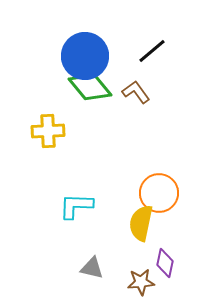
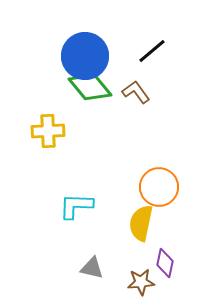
orange circle: moved 6 px up
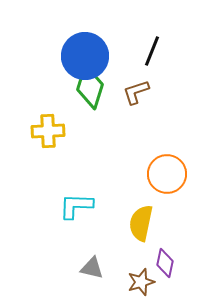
black line: rotated 28 degrees counterclockwise
green diamond: rotated 57 degrees clockwise
brown L-shape: rotated 72 degrees counterclockwise
orange circle: moved 8 px right, 13 px up
brown star: rotated 12 degrees counterclockwise
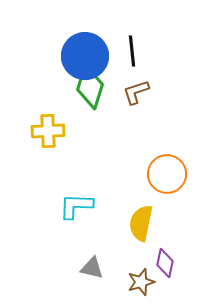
black line: moved 20 px left; rotated 28 degrees counterclockwise
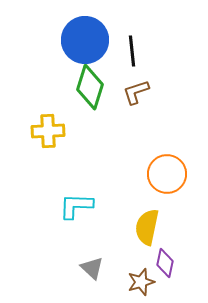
blue circle: moved 16 px up
yellow semicircle: moved 6 px right, 4 px down
gray triangle: rotated 30 degrees clockwise
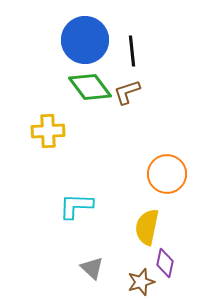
green diamond: rotated 54 degrees counterclockwise
brown L-shape: moved 9 px left
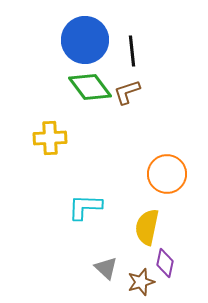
yellow cross: moved 2 px right, 7 px down
cyan L-shape: moved 9 px right, 1 px down
gray triangle: moved 14 px right
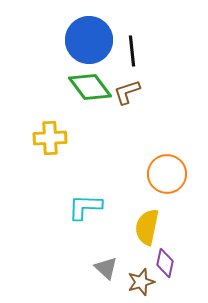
blue circle: moved 4 px right
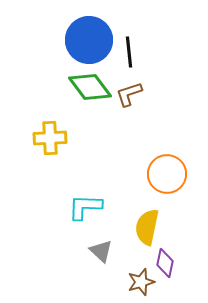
black line: moved 3 px left, 1 px down
brown L-shape: moved 2 px right, 2 px down
gray triangle: moved 5 px left, 17 px up
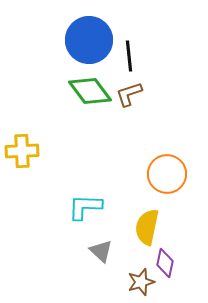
black line: moved 4 px down
green diamond: moved 4 px down
yellow cross: moved 28 px left, 13 px down
